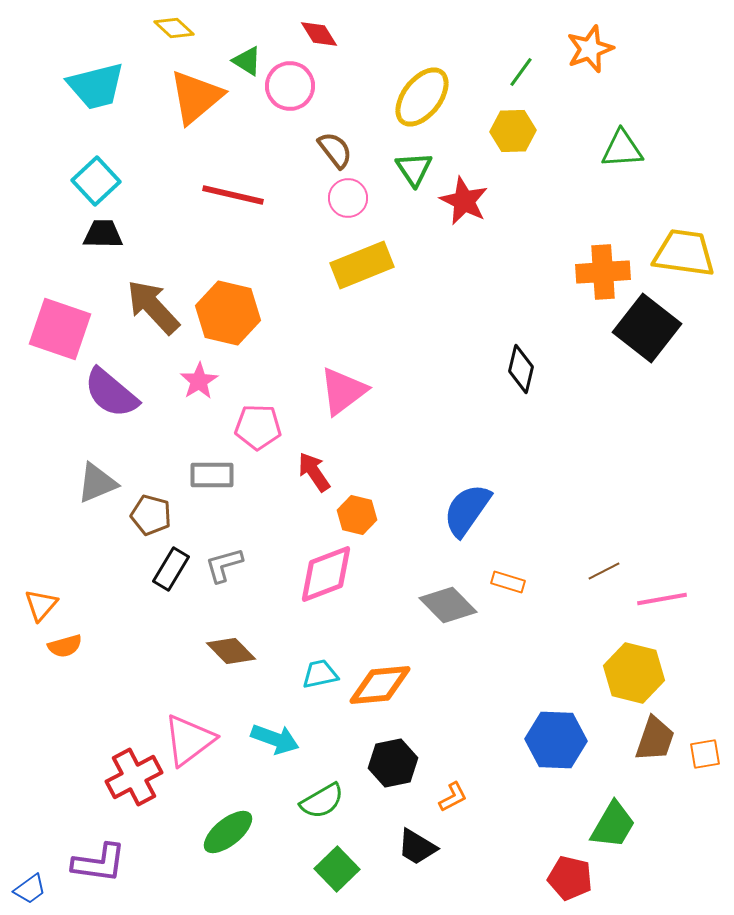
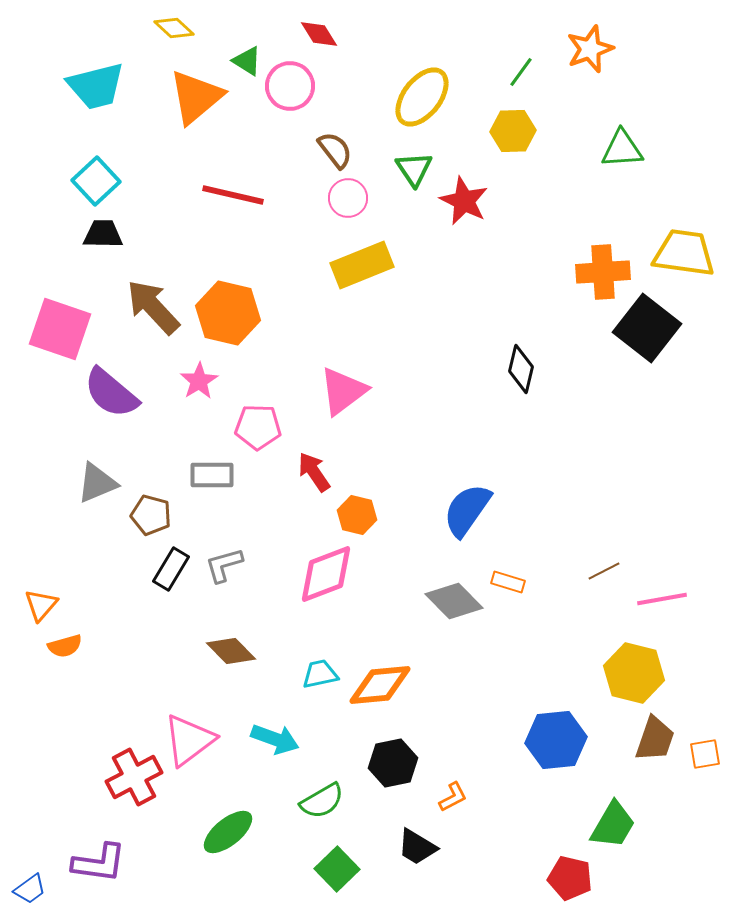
gray diamond at (448, 605): moved 6 px right, 4 px up
blue hexagon at (556, 740): rotated 8 degrees counterclockwise
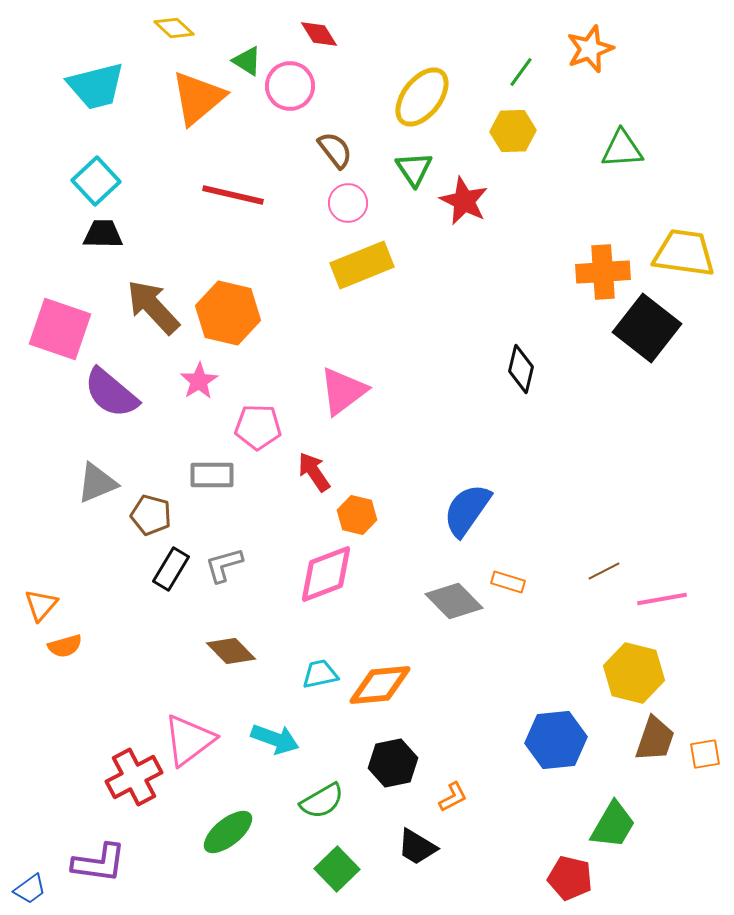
orange triangle at (196, 97): moved 2 px right, 1 px down
pink circle at (348, 198): moved 5 px down
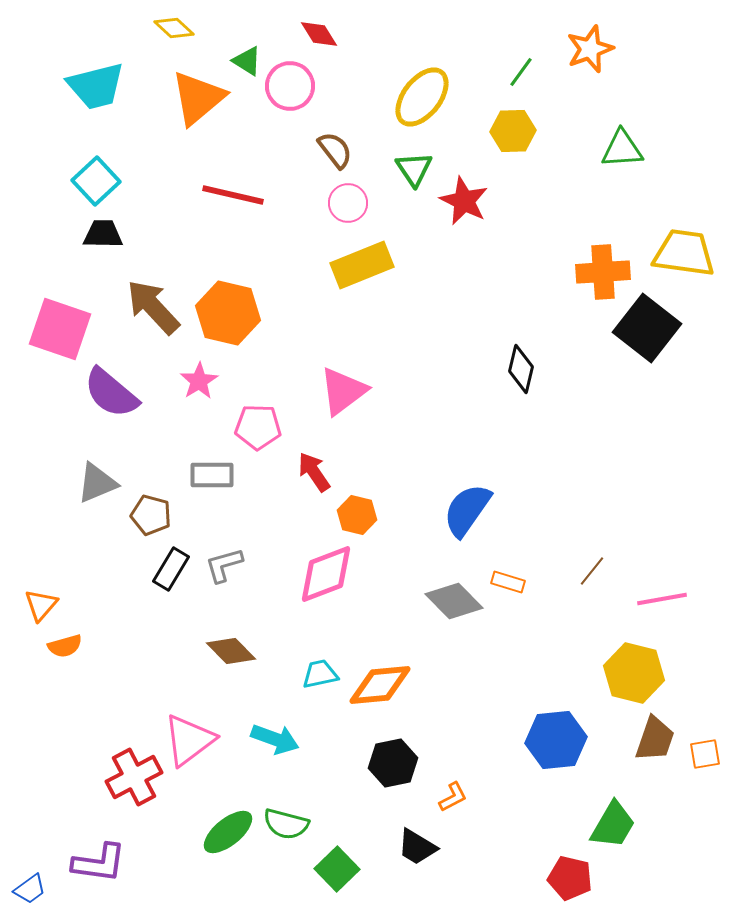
brown line at (604, 571): moved 12 px left; rotated 24 degrees counterclockwise
green semicircle at (322, 801): moved 36 px left, 23 px down; rotated 45 degrees clockwise
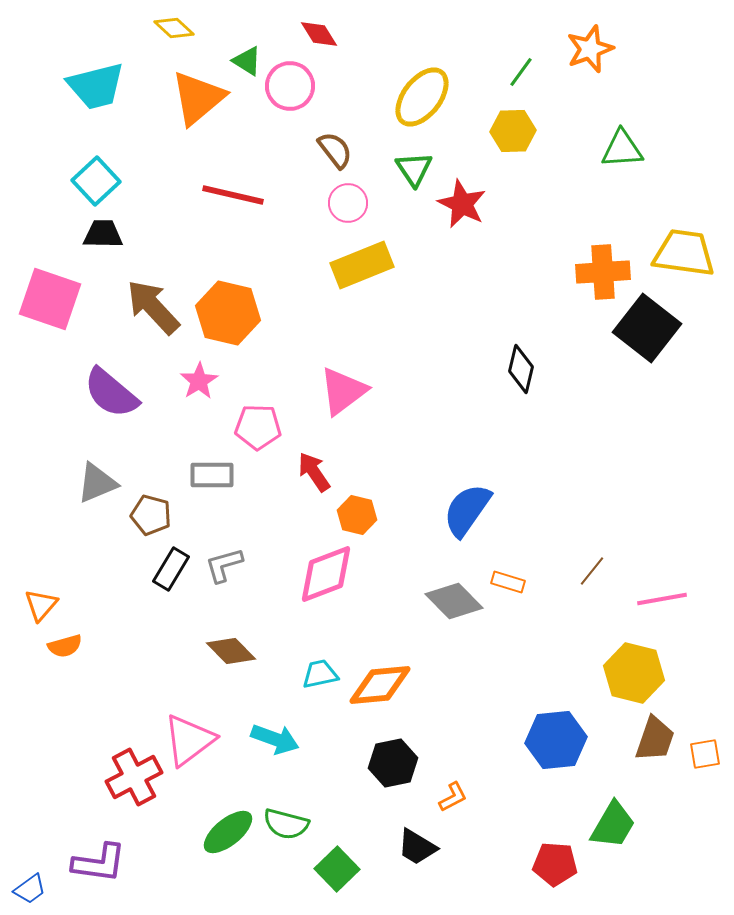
red star at (464, 201): moved 2 px left, 3 px down
pink square at (60, 329): moved 10 px left, 30 px up
red pentagon at (570, 878): moved 15 px left, 14 px up; rotated 9 degrees counterclockwise
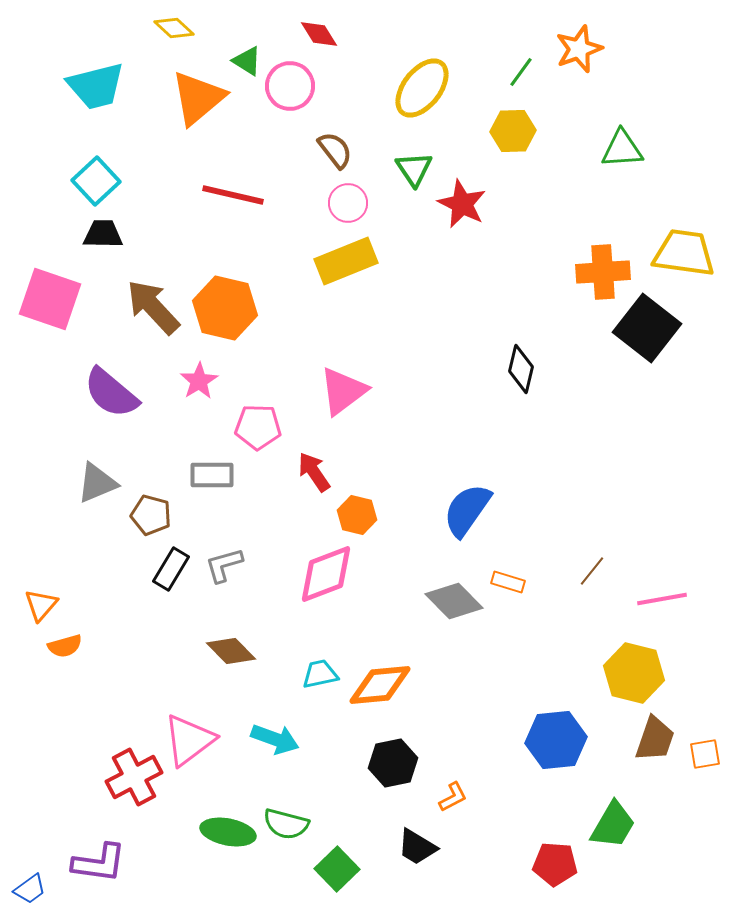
orange star at (590, 49): moved 11 px left
yellow ellipse at (422, 97): moved 9 px up
yellow rectangle at (362, 265): moved 16 px left, 4 px up
orange hexagon at (228, 313): moved 3 px left, 5 px up
green ellipse at (228, 832): rotated 50 degrees clockwise
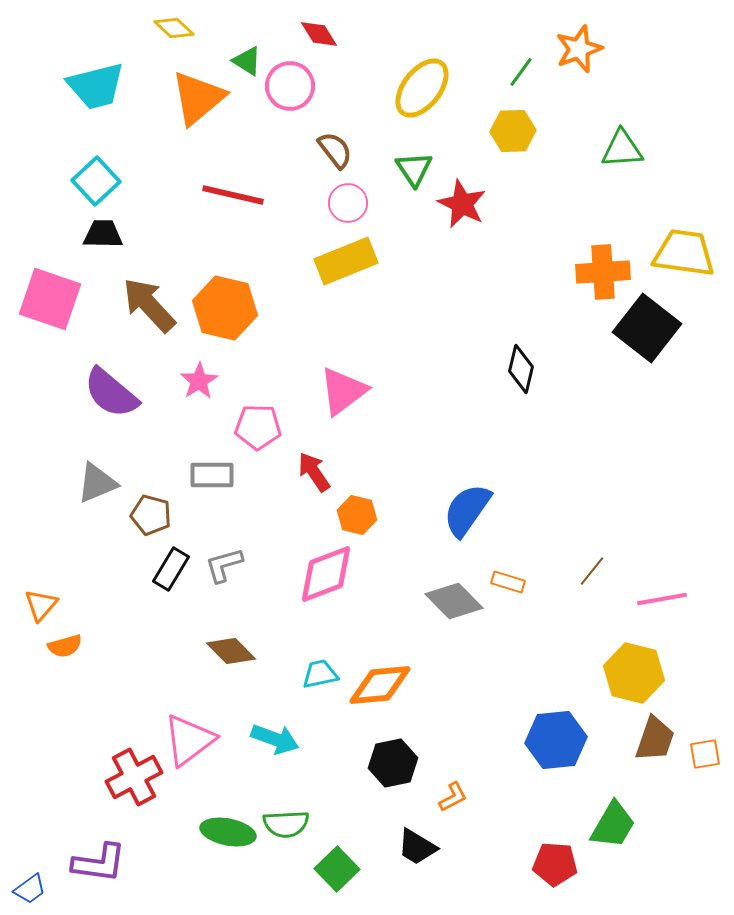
brown arrow at (153, 307): moved 4 px left, 2 px up
green semicircle at (286, 824): rotated 18 degrees counterclockwise
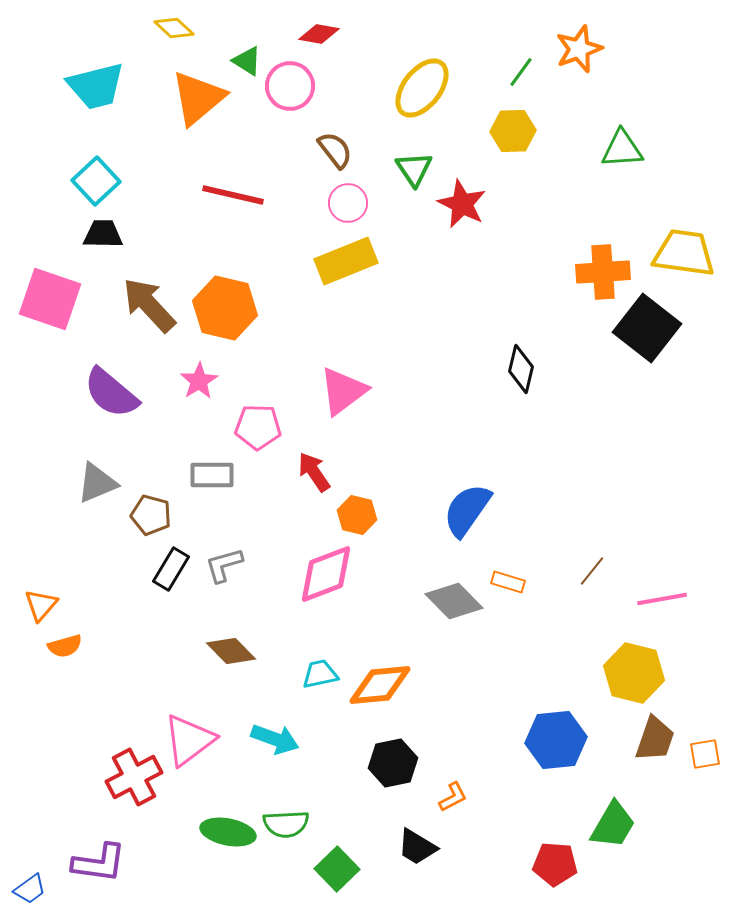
red diamond at (319, 34): rotated 48 degrees counterclockwise
